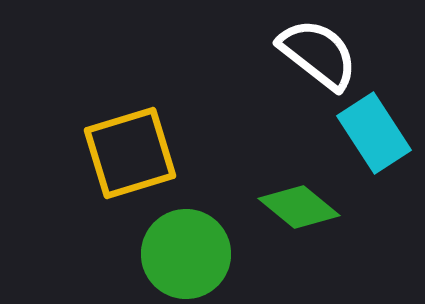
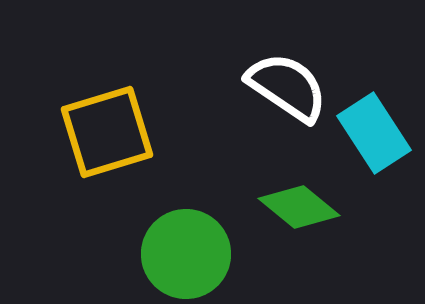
white semicircle: moved 31 px left, 33 px down; rotated 4 degrees counterclockwise
yellow square: moved 23 px left, 21 px up
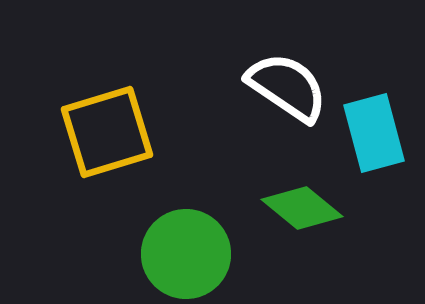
cyan rectangle: rotated 18 degrees clockwise
green diamond: moved 3 px right, 1 px down
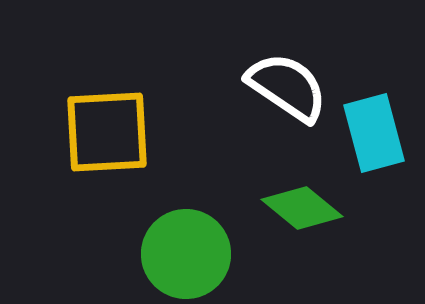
yellow square: rotated 14 degrees clockwise
